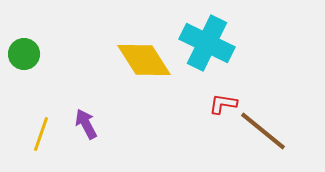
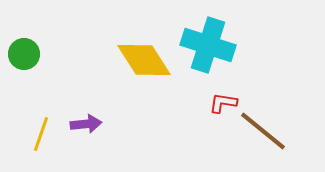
cyan cross: moved 1 px right, 2 px down; rotated 8 degrees counterclockwise
red L-shape: moved 1 px up
purple arrow: rotated 112 degrees clockwise
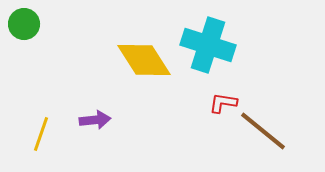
green circle: moved 30 px up
purple arrow: moved 9 px right, 4 px up
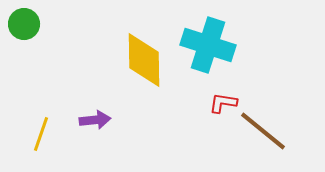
yellow diamond: rotated 32 degrees clockwise
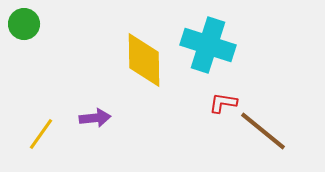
purple arrow: moved 2 px up
yellow line: rotated 16 degrees clockwise
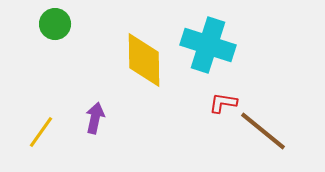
green circle: moved 31 px right
purple arrow: rotated 72 degrees counterclockwise
yellow line: moved 2 px up
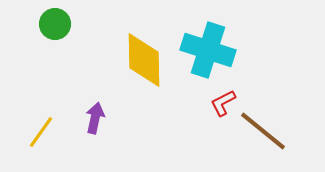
cyan cross: moved 5 px down
red L-shape: rotated 36 degrees counterclockwise
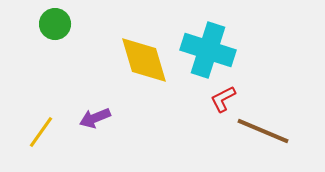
yellow diamond: rotated 16 degrees counterclockwise
red L-shape: moved 4 px up
purple arrow: rotated 124 degrees counterclockwise
brown line: rotated 16 degrees counterclockwise
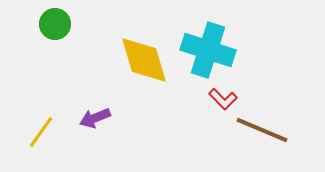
red L-shape: rotated 108 degrees counterclockwise
brown line: moved 1 px left, 1 px up
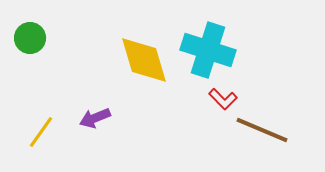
green circle: moved 25 px left, 14 px down
